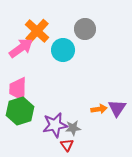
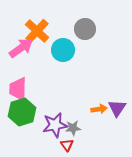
green hexagon: moved 2 px right, 1 px down
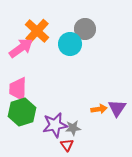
cyan circle: moved 7 px right, 6 px up
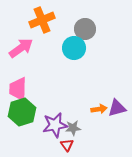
orange cross: moved 5 px right, 11 px up; rotated 25 degrees clockwise
cyan circle: moved 4 px right, 4 px down
purple triangle: rotated 42 degrees clockwise
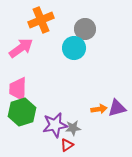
orange cross: moved 1 px left
red triangle: rotated 32 degrees clockwise
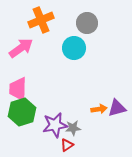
gray circle: moved 2 px right, 6 px up
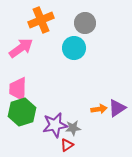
gray circle: moved 2 px left
purple triangle: rotated 18 degrees counterclockwise
